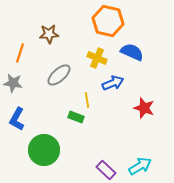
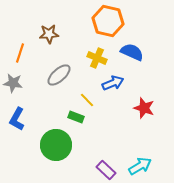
yellow line: rotated 35 degrees counterclockwise
green circle: moved 12 px right, 5 px up
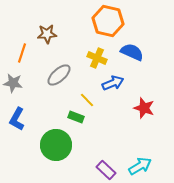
brown star: moved 2 px left
orange line: moved 2 px right
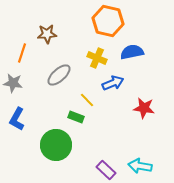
blue semicircle: rotated 35 degrees counterclockwise
red star: rotated 10 degrees counterclockwise
cyan arrow: rotated 140 degrees counterclockwise
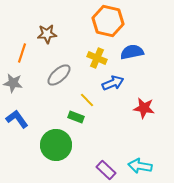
blue L-shape: rotated 115 degrees clockwise
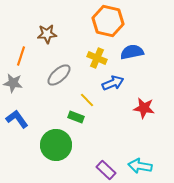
orange line: moved 1 px left, 3 px down
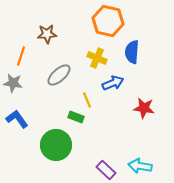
blue semicircle: rotated 75 degrees counterclockwise
yellow line: rotated 21 degrees clockwise
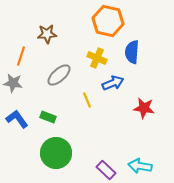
green rectangle: moved 28 px left
green circle: moved 8 px down
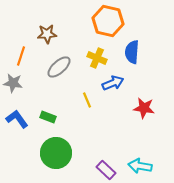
gray ellipse: moved 8 px up
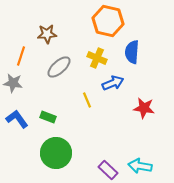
purple rectangle: moved 2 px right
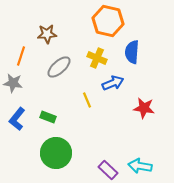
blue L-shape: rotated 105 degrees counterclockwise
